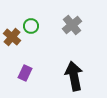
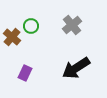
black arrow: moved 2 px right, 8 px up; rotated 112 degrees counterclockwise
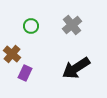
brown cross: moved 17 px down
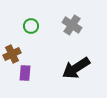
gray cross: rotated 18 degrees counterclockwise
brown cross: rotated 24 degrees clockwise
purple rectangle: rotated 21 degrees counterclockwise
